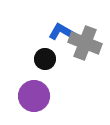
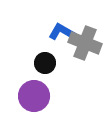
black circle: moved 4 px down
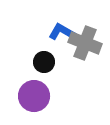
black circle: moved 1 px left, 1 px up
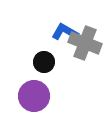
blue L-shape: moved 3 px right
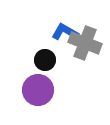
black circle: moved 1 px right, 2 px up
purple circle: moved 4 px right, 6 px up
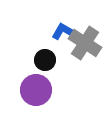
gray cross: rotated 12 degrees clockwise
purple circle: moved 2 px left
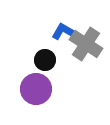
gray cross: moved 1 px right, 1 px down
purple circle: moved 1 px up
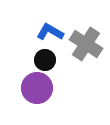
blue L-shape: moved 15 px left
purple circle: moved 1 px right, 1 px up
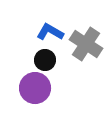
purple circle: moved 2 px left
